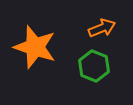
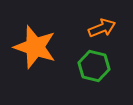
green hexagon: rotated 8 degrees counterclockwise
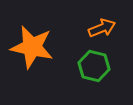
orange star: moved 3 px left; rotated 6 degrees counterclockwise
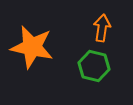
orange arrow: rotated 60 degrees counterclockwise
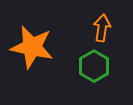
green hexagon: rotated 16 degrees clockwise
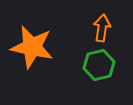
green hexagon: moved 5 px right, 1 px up; rotated 16 degrees clockwise
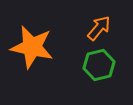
orange arrow: moved 3 px left; rotated 32 degrees clockwise
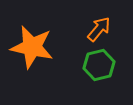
orange arrow: moved 1 px down
